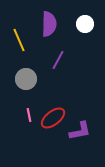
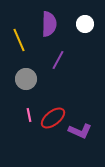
purple L-shape: rotated 35 degrees clockwise
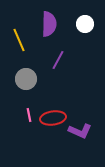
red ellipse: rotated 30 degrees clockwise
